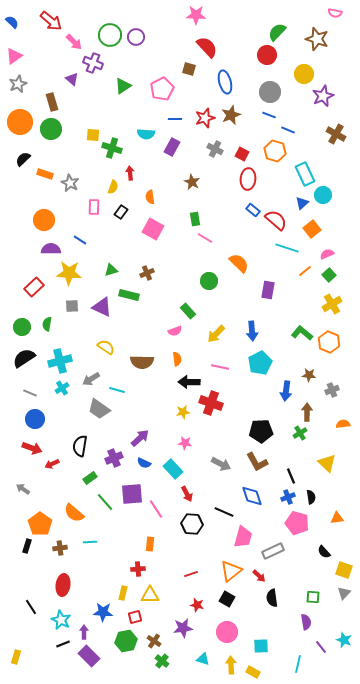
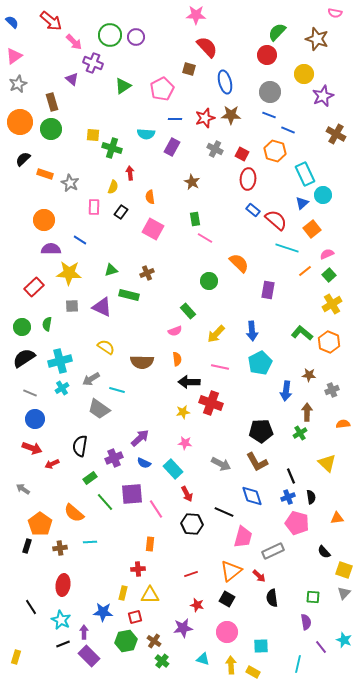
brown star at (231, 115): rotated 24 degrees clockwise
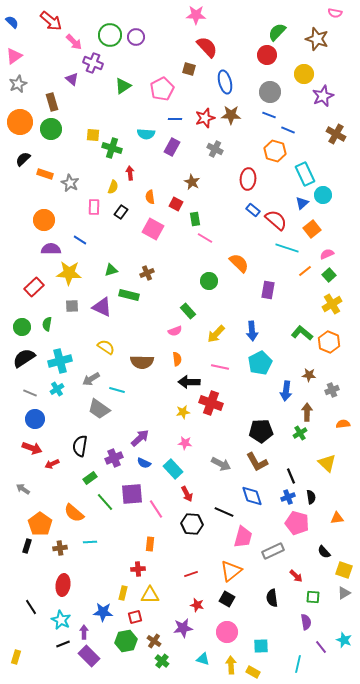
red square at (242, 154): moved 66 px left, 50 px down
cyan cross at (62, 388): moved 5 px left, 1 px down
red arrow at (259, 576): moved 37 px right
gray triangle at (344, 593): rotated 16 degrees clockwise
